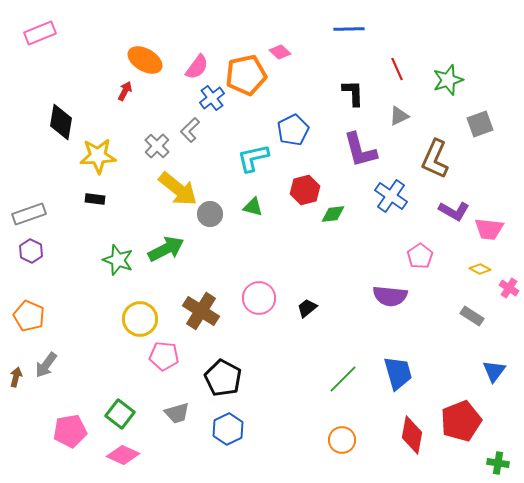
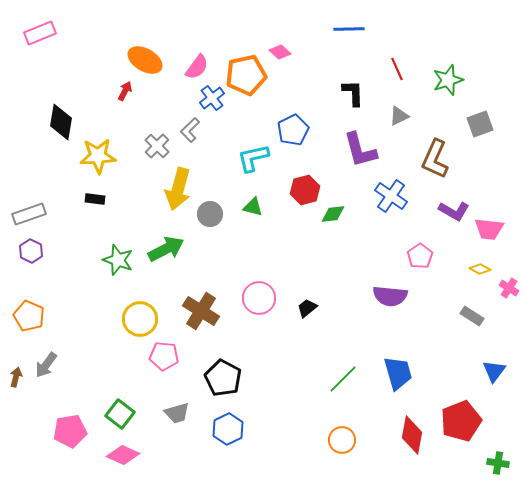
yellow arrow at (178, 189): rotated 66 degrees clockwise
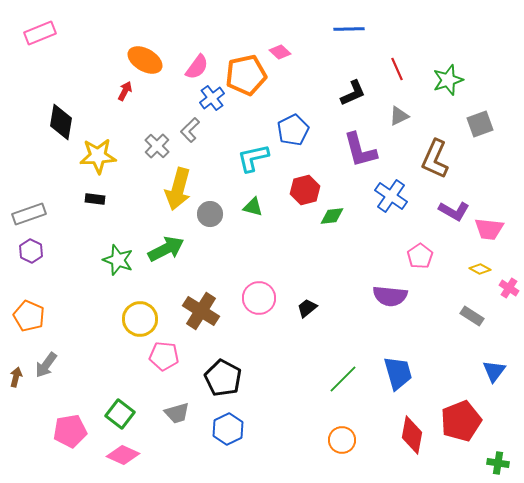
black L-shape at (353, 93): rotated 68 degrees clockwise
green diamond at (333, 214): moved 1 px left, 2 px down
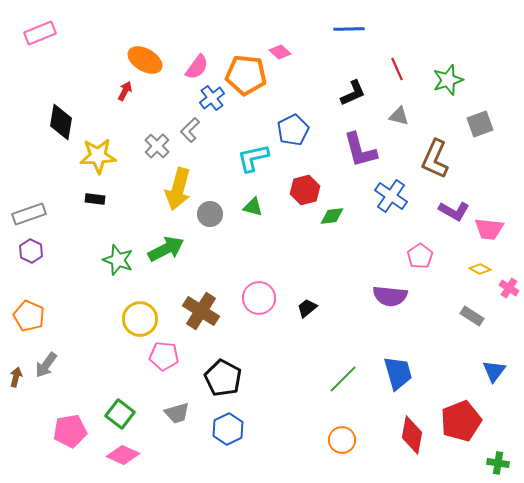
orange pentagon at (246, 75): rotated 18 degrees clockwise
gray triangle at (399, 116): rotated 40 degrees clockwise
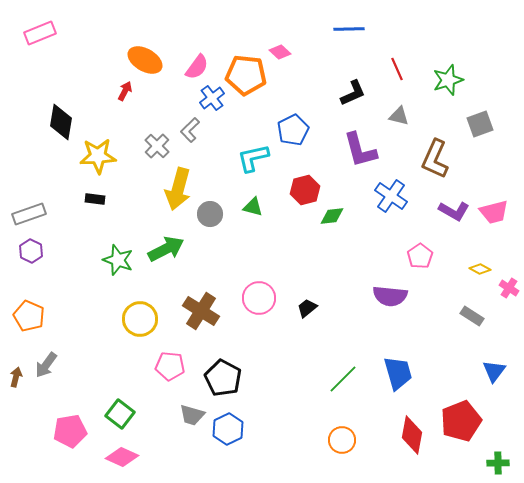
pink trapezoid at (489, 229): moved 5 px right, 17 px up; rotated 20 degrees counterclockwise
pink pentagon at (164, 356): moved 6 px right, 10 px down
gray trapezoid at (177, 413): moved 15 px right, 2 px down; rotated 32 degrees clockwise
pink diamond at (123, 455): moved 1 px left, 2 px down
green cross at (498, 463): rotated 10 degrees counterclockwise
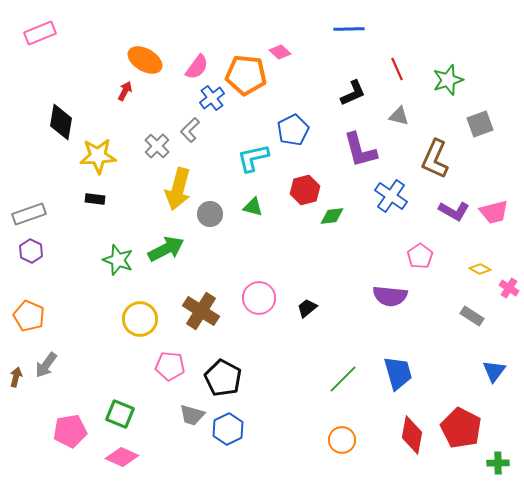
green square at (120, 414): rotated 16 degrees counterclockwise
red pentagon at (461, 421): moved 7 px down; rotated 24 degrees counterclockwise
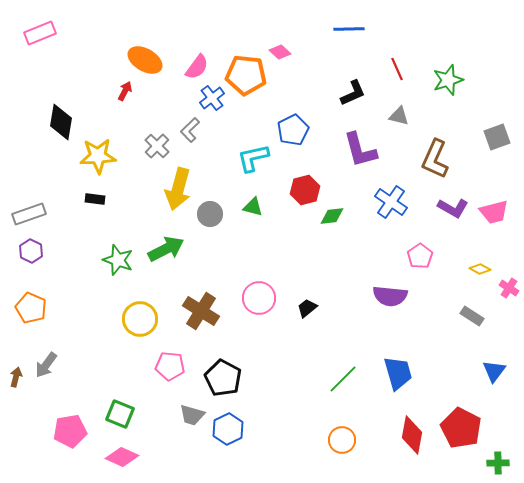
gray square at (480, 124): moved 17 px right, 13 px down
blue cross at (391, 196): moved 6 px down
purple L-shape at (454, 211): moved 1 px left, 3 px up
orange pentagon at (29, 316): moved 2 px right, 8 px up
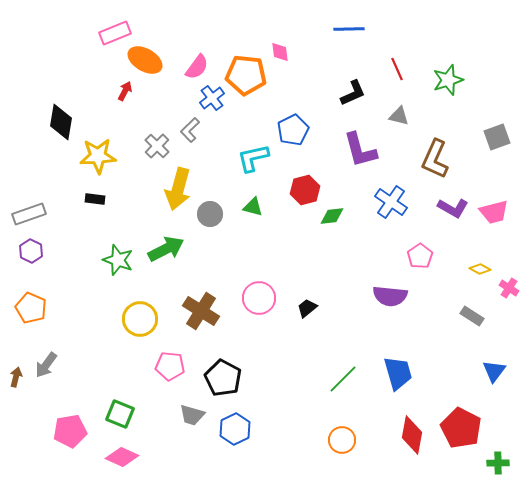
pink rectangle at (40, 33): moved 75 px right
pink diamond at (280, 52): rotated 40 degrees clockwise
blue hexagon at (228, 429): moved 7 px right
